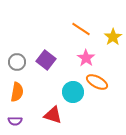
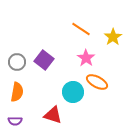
purple square: moved 2 px left
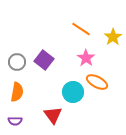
red triangle: rotated 36 degrees clockwise
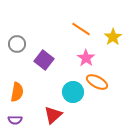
gray circle: moved 18 px up
red triangle: rotated 24 degrees clockwise
purple semicircle: moved 1 px up
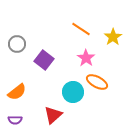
orange semicircle: rotated 42 degrees clockwise
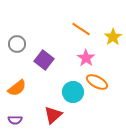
orange semicircle: moved 4 px up
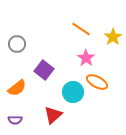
purple square: moved 10 px down
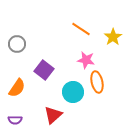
pink star: moved 2 px down; rotated 24 degrees counterclockwise
orange ellipse: rotated 50 degrees clockwise
orange semicircle: rotated 18 degrees counterclockwise
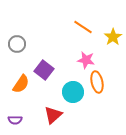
orange line: moved 2 px right, 2 px up
orange semicircle: moved 4 px right, 4 px up
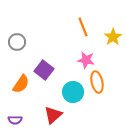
orange line: rotated 36 degrees clockwise
gray circle: moved 2 px up
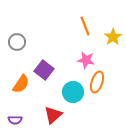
orange line: moved 2 px right, 1 px up
orange ellipse: rotated 30 degrees clockwise
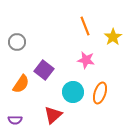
orange ellipse: moved 3 px right, 11 px down
